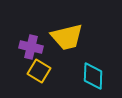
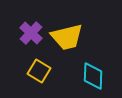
purple cross: moved 14 px up; rotated 30 degrees clockwise
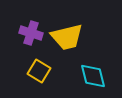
purple cross: rotated 25 degrees counterclockwise
cyan diamond: rotated 16 degrees counterclockwise
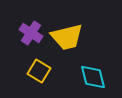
purple cross: rotated 15 degrees clockwise
cyan diamond: moved 1 px down
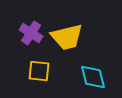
yellow square: rotated 25 degrees counterclockwise
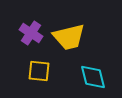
yellow trapezoid: moved 2 px right
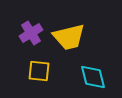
purple cross: rotated 25 degrees clockwise
